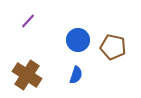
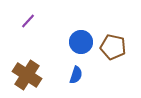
blue circle: moved 3 px right, 2 px down
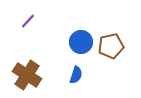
brown pentagon: moved 2 px left, 1 px up; rotated 25 degrees counterclockwise
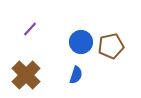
purple line: moved 2 px right, 8 px down
brown cross: moved 1 px left; rotated 12 degrees clockwise
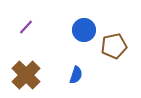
purple line: moved 4 px left, 2 px up
blue circle: moved 3 px right, 12 px up
brown pentagon: moved 3 px right
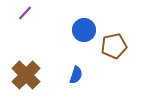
purple line: moved 1 px left, 14 px up
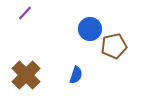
blue circle: moved 6 px right, 1 px up
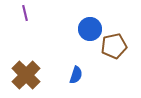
purple line: rotated 56 degrees counterclockwise
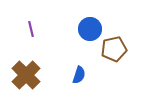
purple line: moved 6 px right, 16 px down
brown pentagon: moved 3 px down
blue semicircle: moved 3 px right
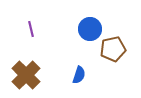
brown pentagon: moved 1 px left
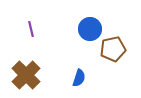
blue semicircle: moved 3 px down
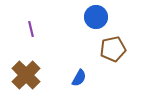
blue circle: moved 6 px right, 12 px up
blue semicircle: rotated 12 degrees clockwise
